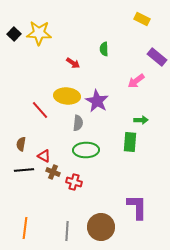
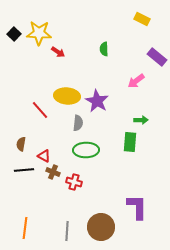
red arrow: moved 15 px left, 11 px up
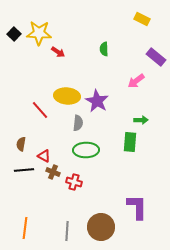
purple rectangle: moved 1 px left
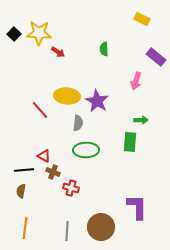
pink arrow: rotated 36 degrees counterclockwise
brown semicircle: moved 47 px down
red cross: moved 3 px left, 6 px down
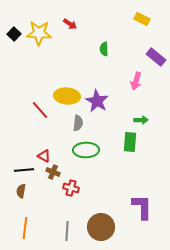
red arrow: moved 12 px right, 28 px up
purple L-shape: moved 5 px right
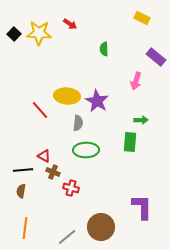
yellow rectangle: moved 1 px up
black line: moved 1 px left
gray line: moved 6 px down; rotated 48 degrees clockwise
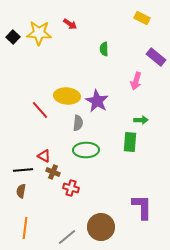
black square: moved 1 px left, 3 px down
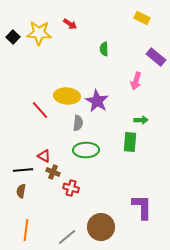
orange line: moved 1 px right, 2 px down
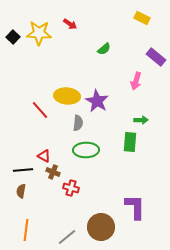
green semicircle: rotated 128 degrees counterclockwise
purple L-shape: moved 7 px left
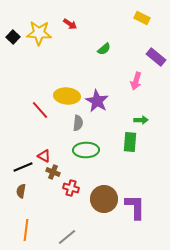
black line: moved 3 px up; rotated 18 degrees counterclockwise
brown circle: moved 3 px right, 28 px up
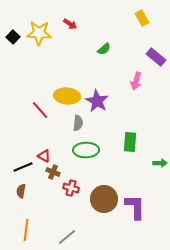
yellow rectangle: rotated 35 degrees clockwise
green arrow: moved 19 px right, 43 px down
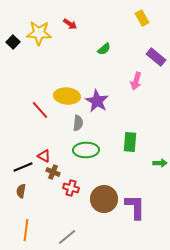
black square: moved 5 px down
